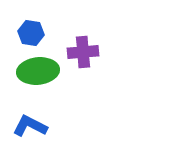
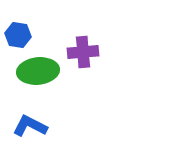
blue hexagon: moved 13 px left, 2 px down
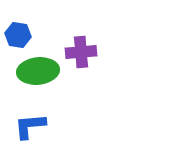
purple cross: moved 2 px left
blue L-shape: rotated 32 degrees counterclockwise
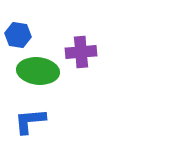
green ellipse: rotated 12 degrees clockwise
blue L-shape: moved 5 px up
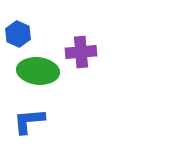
blue hexagon: moved 1 px up; rotated 15 degrees clockwise
blue L-shape: moved 1 px left
